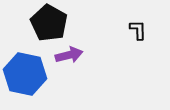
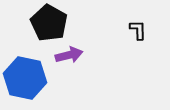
blue hexagon: moved 4 px down
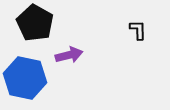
black pentagon: moved 14 px left
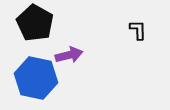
blue hexagon: moved 11 px right
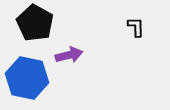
black L-shape: moved 2 px left, 3 px up
blue hexagon: moved 9 px left
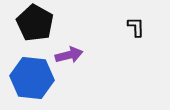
blue hexagon: moved 5 px right; rotated 6 degrees counterclockwise
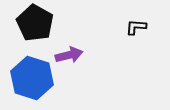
black L-shape: rotated 85 degrees counterclockwise
blue hexagon: rotated 12 degrees clockwise
